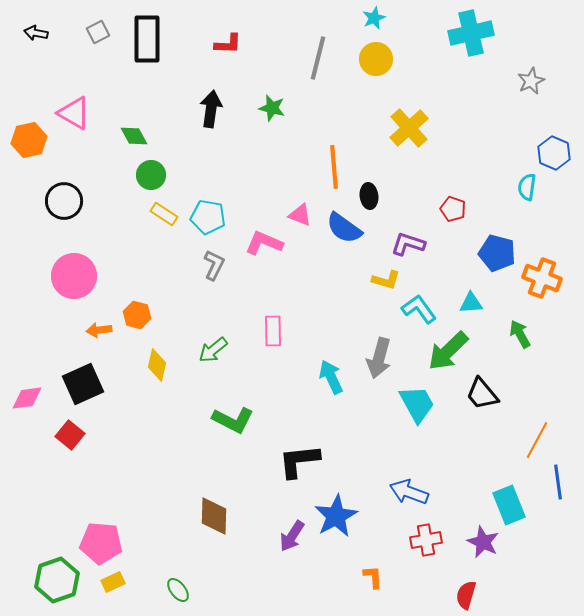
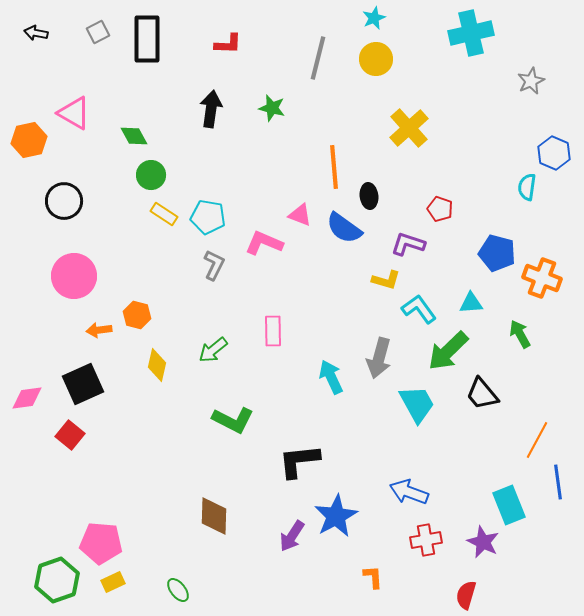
red pentagon at (453, 209): moved 13 px left
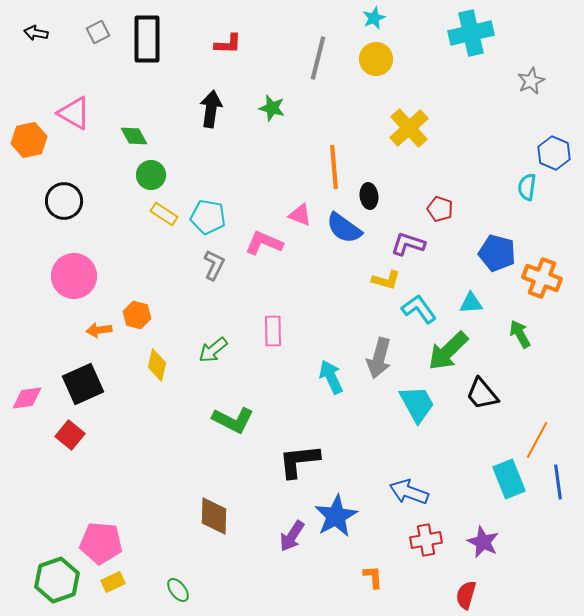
cyan rectangle at (509, 505): moved 26 px up
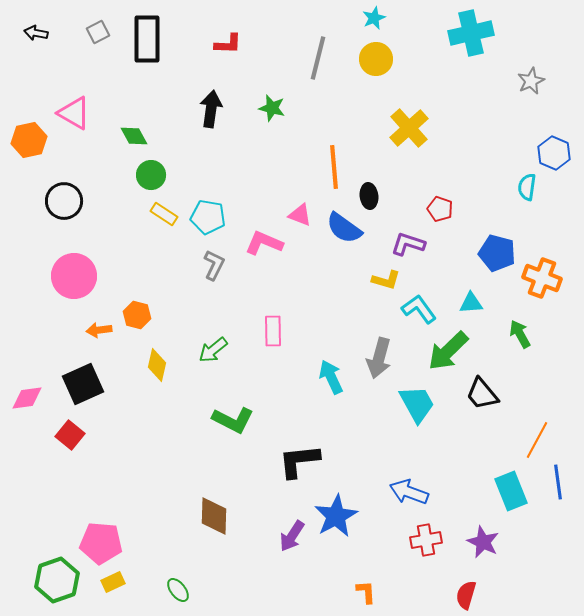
cyan rectangle at (509, 479): moved 2 px right, 12 px down
orange L-shape at (373, 577): moved 7 px left, 15 px down
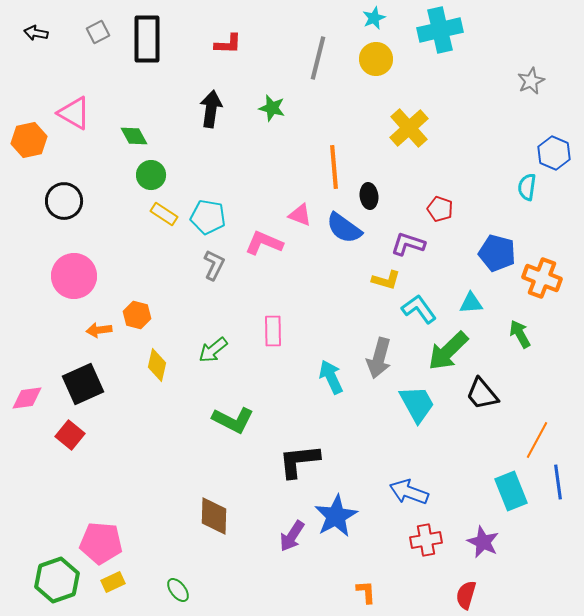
cyan cross at (471, 33): moved 31 px left, 3 px up
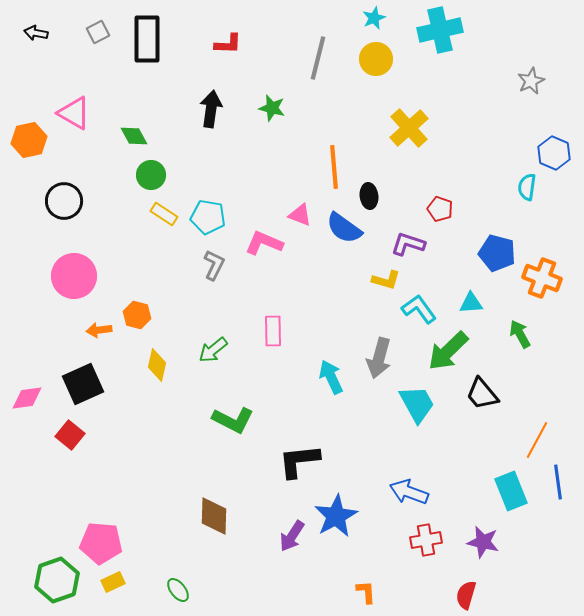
purple star at (483, 542): rotated 12 degrees counterclockwise
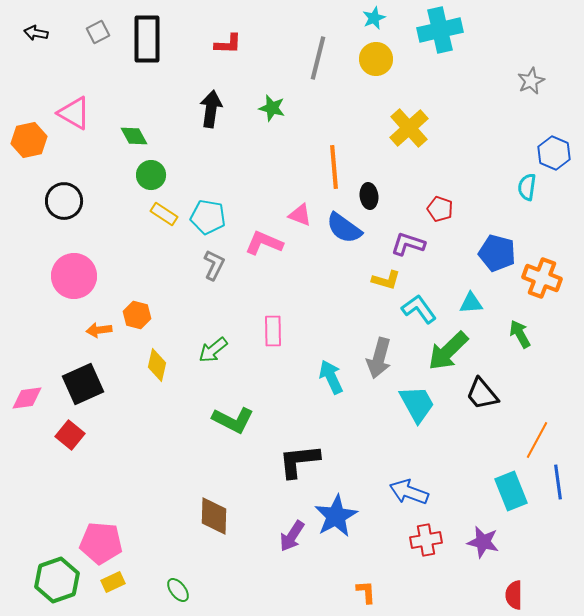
red semicircle at (466, 595): moved 48 px right; rotated 16 degrees counterclockwise
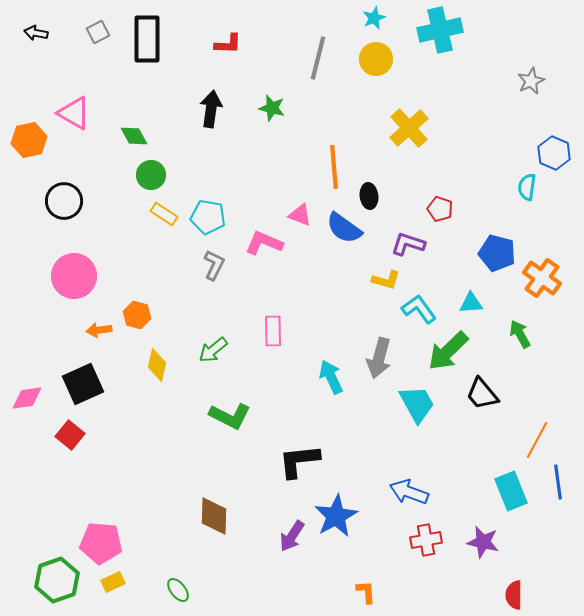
orange cross at (542, 278): rotated 15 degrees clockwise
green L-shape at (233, 420): moved 3 px left, 4 px up
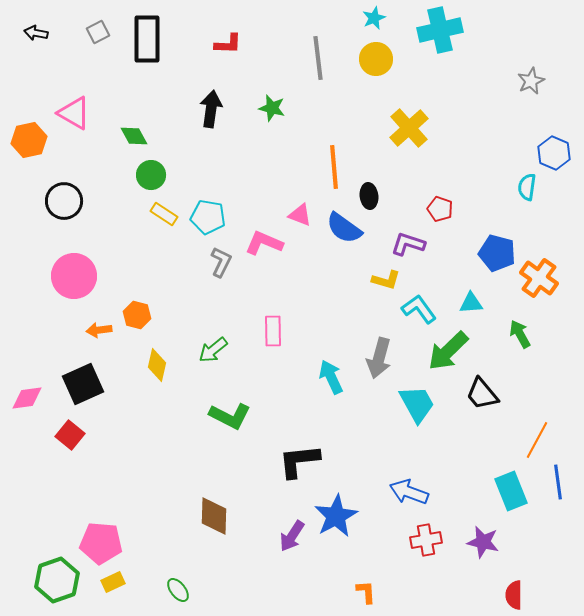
gray line at (318, 58): rotated 21 degrees counterclockwise
gray L-shape at (214, 265): moved 7 px right, 3 px up
orange cross at (542, 278): moved 3 px left
